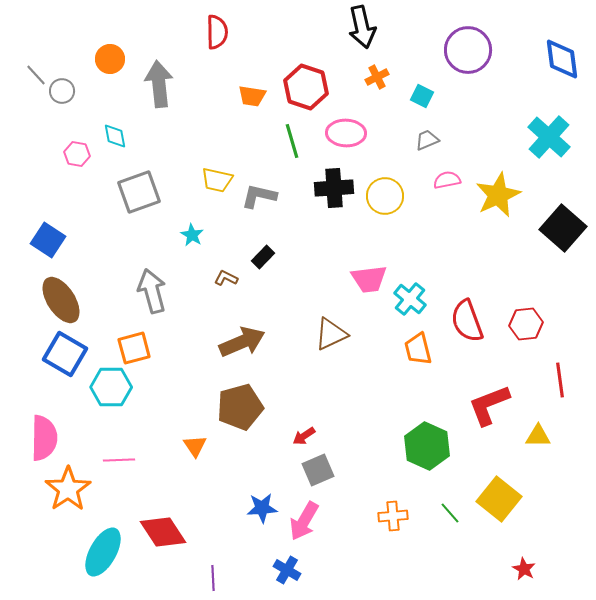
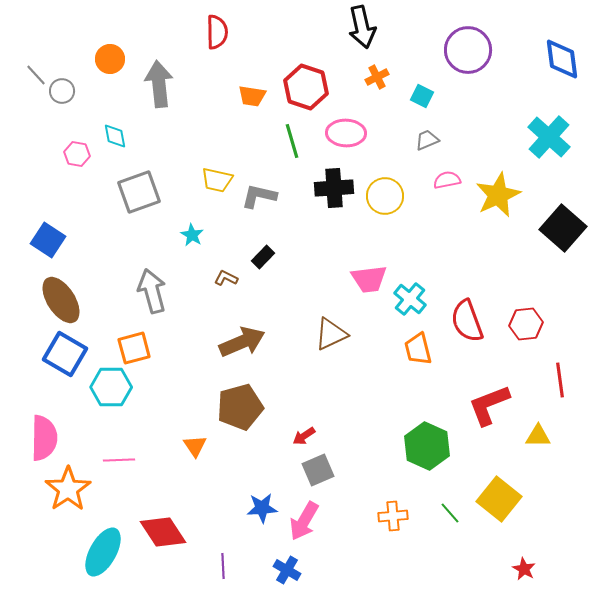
purple line at (213, 578): moved 10 px right, 12 px up
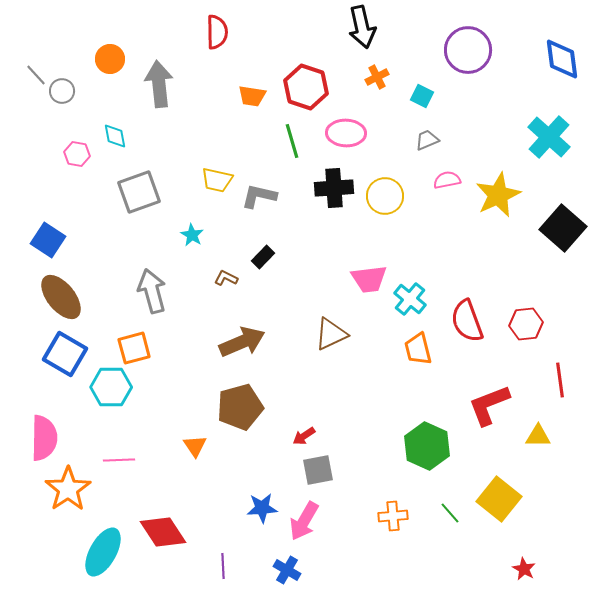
brown ellipse at (61, 300): moved 3 px up; rotated 6 degrees counterclockwise
gray square at (318, 470): rotated 12 degrees clockwise
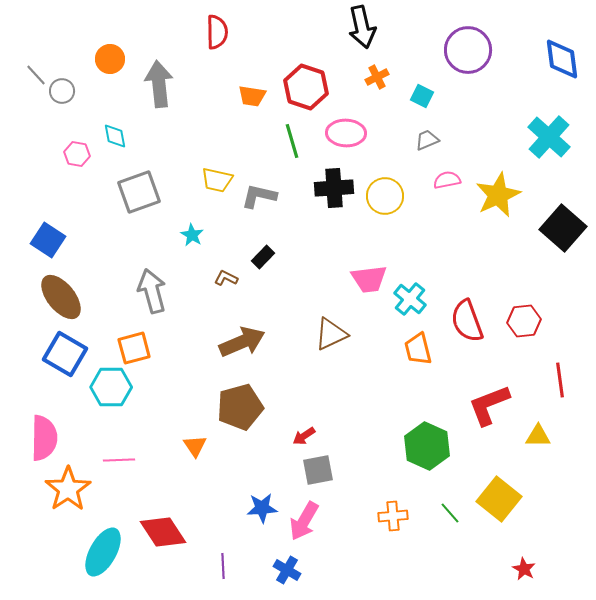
red hexagon at (526, 324): moved 2 px left, 3 px up
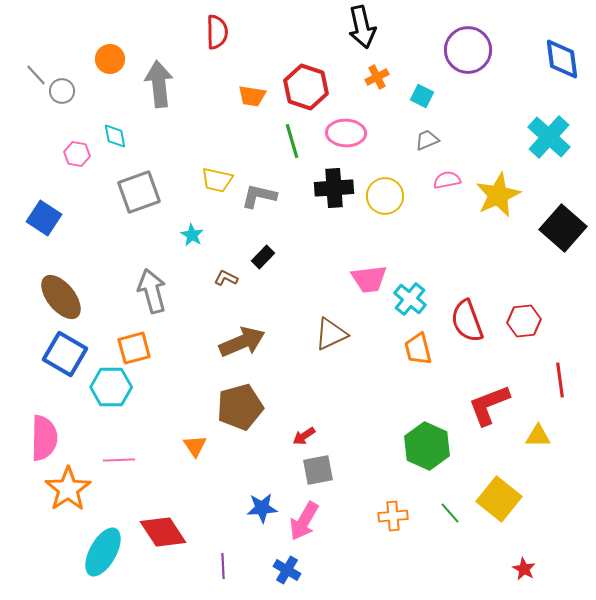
blue square at (48, 240): moved 4 px left, 22 px up
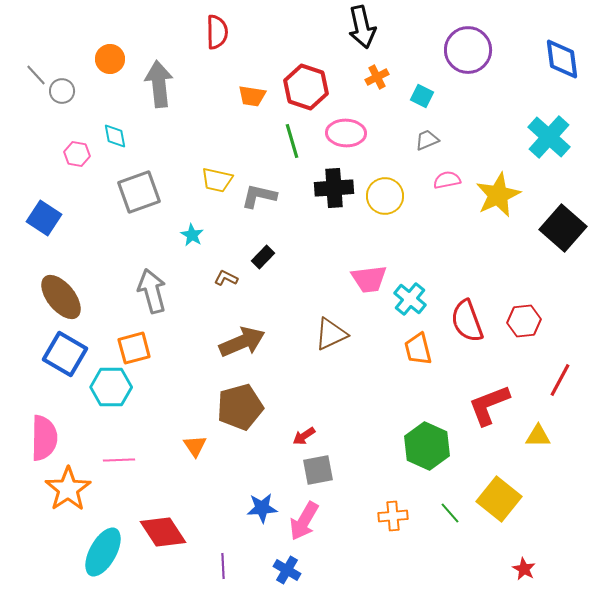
red line at (560, 380): rotated 36 degrees clockwise
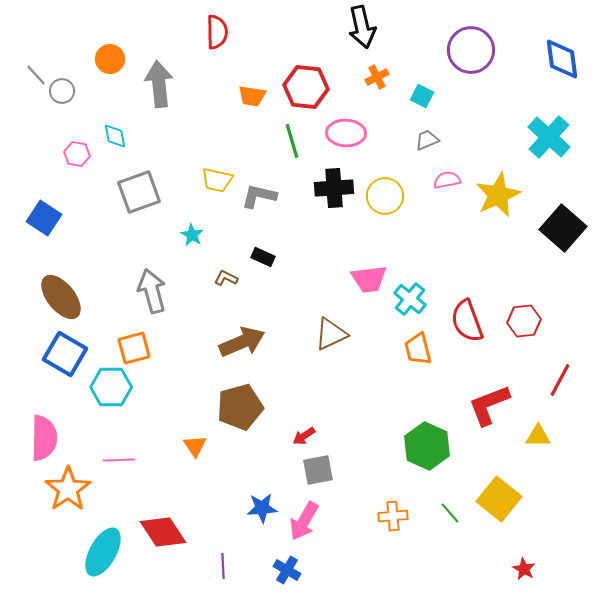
purple circle at (468, 50): moved 3 px right
red hexagon at (306, 87): rotated 12 degrees counterclockwise
black rectangle at (263, 257): rotated 70 degrees clockwise
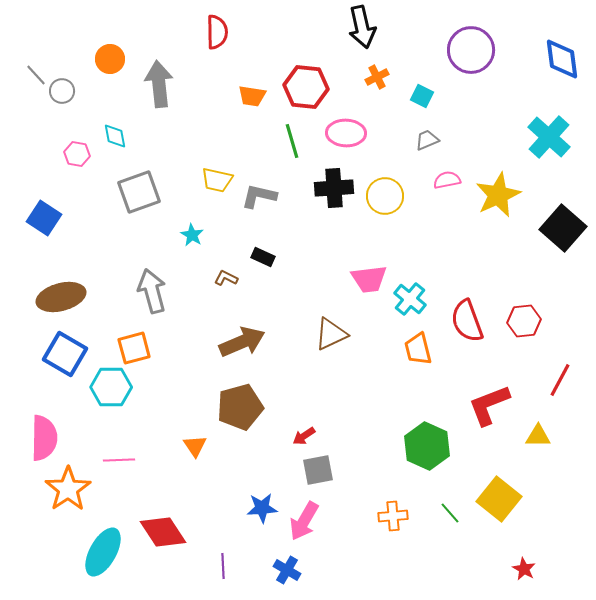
brown ellipse at (61, 297): rotated 66 degrees counterclockwise
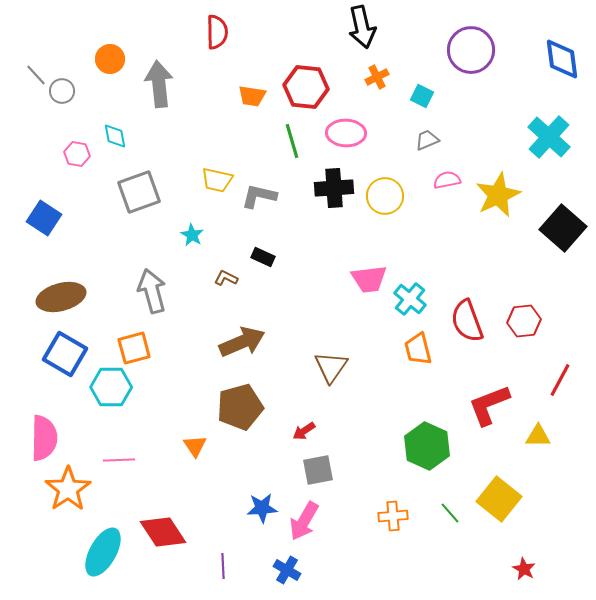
brown triangle at (331, 334): moved 33 px down; rotated 30 degrees counterclockwise
red arrow at (304, 436): moved 5 px up
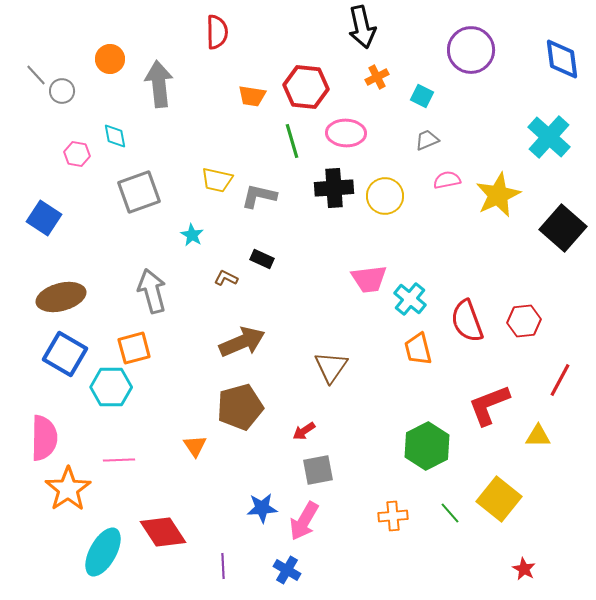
black rectangle at (263, 257): moved 1 px left, 2 px down
green hexagon at (427, 446): rotated 9 degrees clockwise
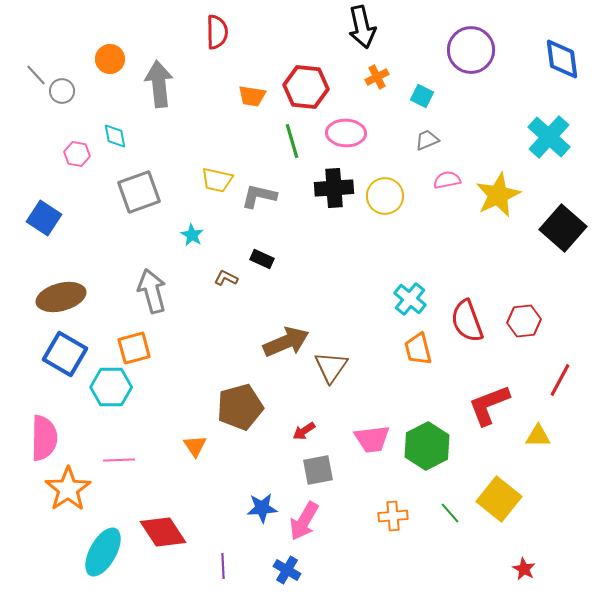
pink trapezoid at (369, 279): moved 3 px right, 160 px down
brown arrow at (242, 342): moved 44 px right
